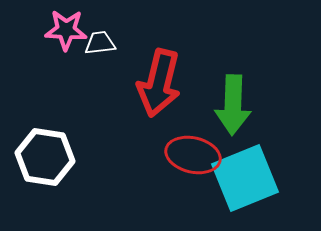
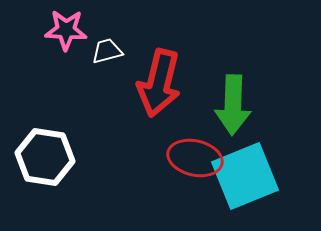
white trapezoid: moved 7 px right, 8 px down; rotated 8 degrees counterclockwise
red ellipse: moved 2 px right, 3 px down
cyan square: moved 2 px up
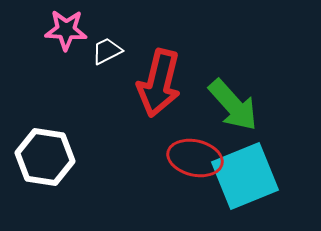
white trapezoid: rotated 12 degrees counterclockwise
green arrow: rotated 44 degrees counterclockwise
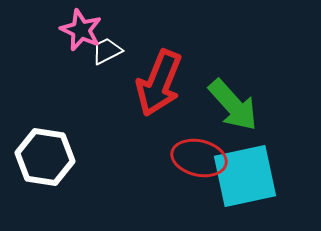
pink star: moved 15 px right; rotated 21 degrees clockwise
red arrow: rotated 8 degrees clockwise
red ellipse: moved 4 px right
cyan square: rotated 10 degrees clockwise
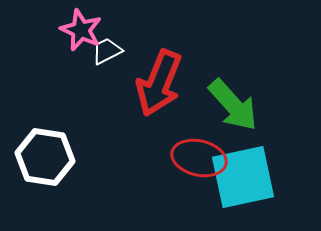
cyan square: moved 2 px left, 1 px down
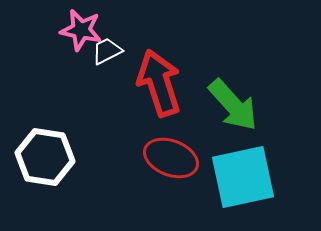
pink star: rotated 12 degrees counterclockwise
red arrow: rotated 140 degrees clockwise
red ellipse: moved 28 px left; rotated 8 degrees clockwise
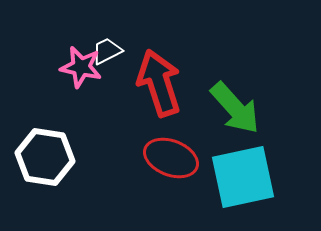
pink star: moved 37 px down
green arrow: moved 2 px right, 3 px down
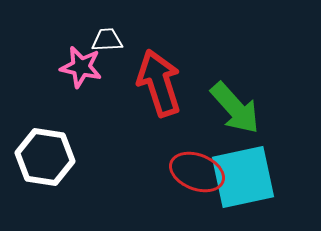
white trapezoid: moved 11 px up; rotated 24 degrees clockwise
red ellipse: moved 26 px right, 14 px down
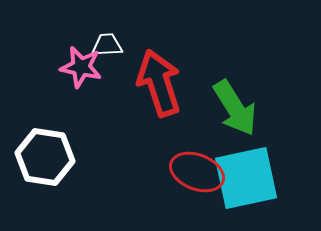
white trapezoid: moved 5 px down
green arrow: rotated 10 degrees clockwise
cyan square: moved 3 px right, 1 px down
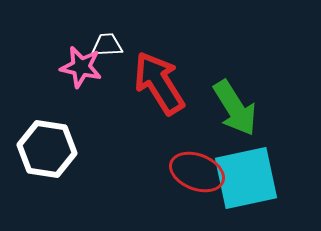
red arrow: rotated 14 degrees counterclockwise
white hexagon: moved 2 px right, 8 px up
